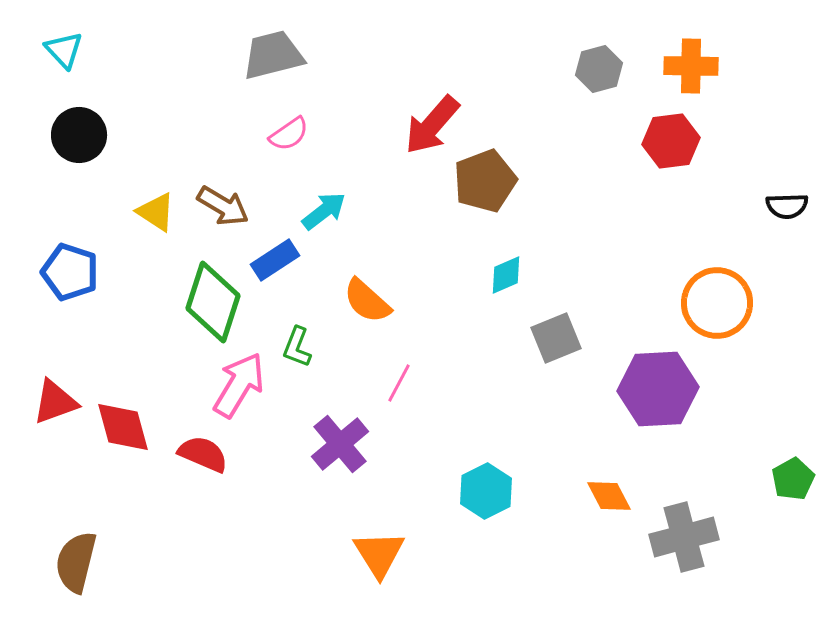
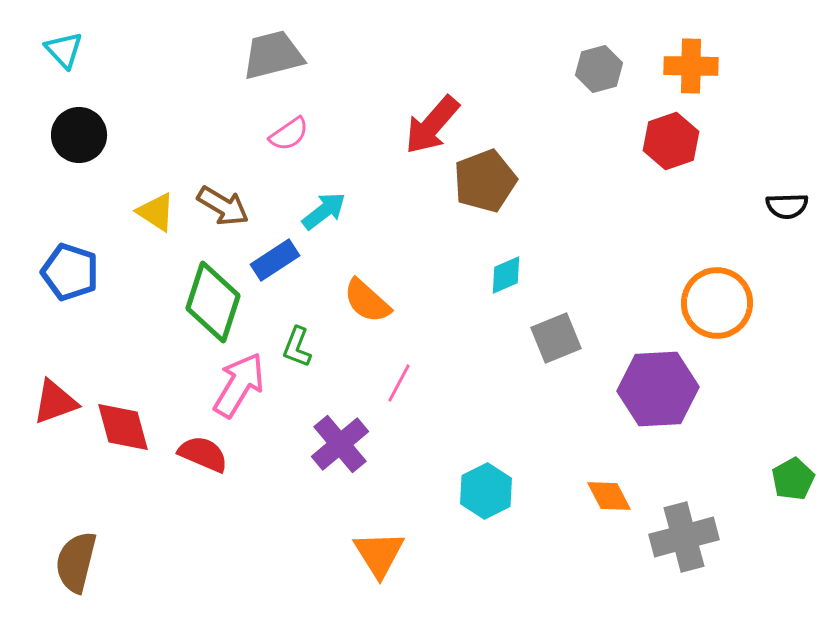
red hexagon: rotated 12 degrees counterclockwise
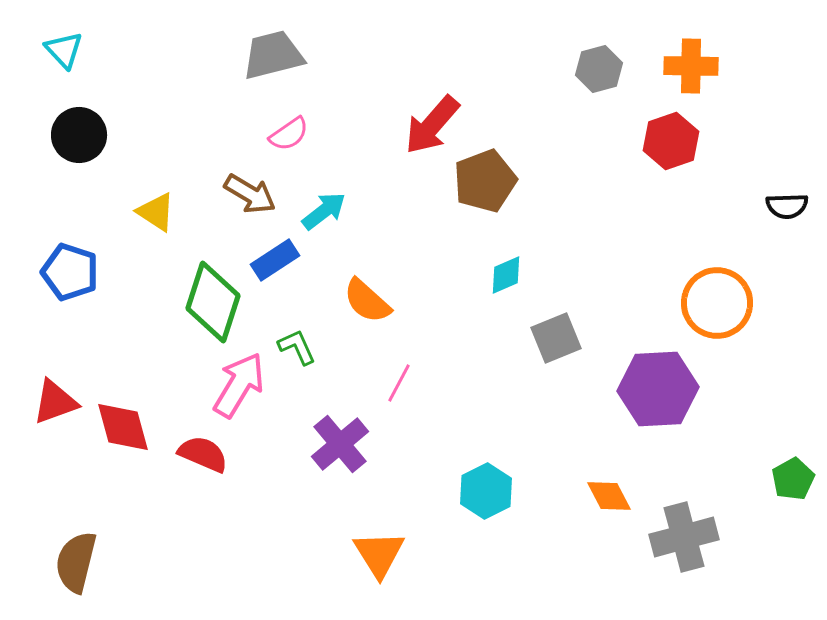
brown arrow: moved 27 px right, 12 px up
green L-shape: rotated 135 degrees clockwise
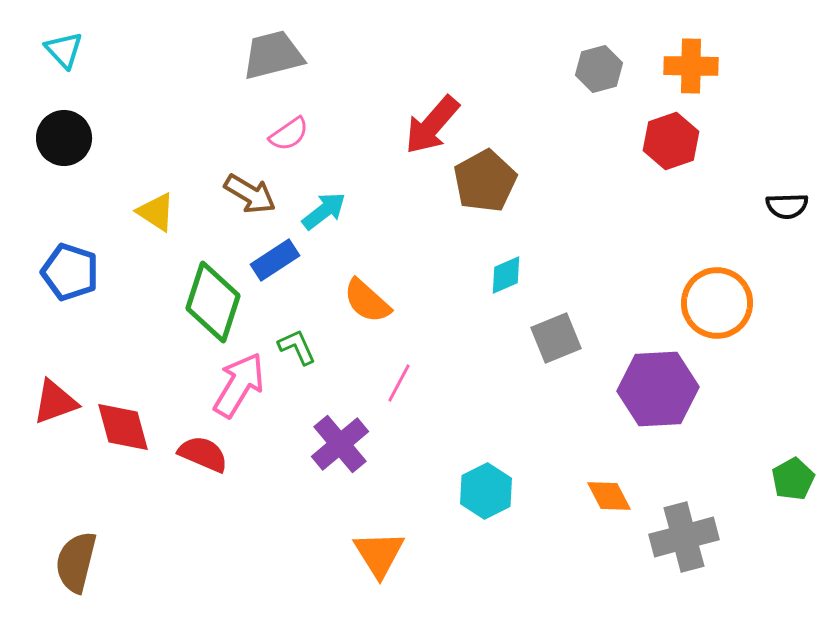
black circle: moved 15 px left, 3 px down
brown pentagon: rotated 8 degrees counterclockwise
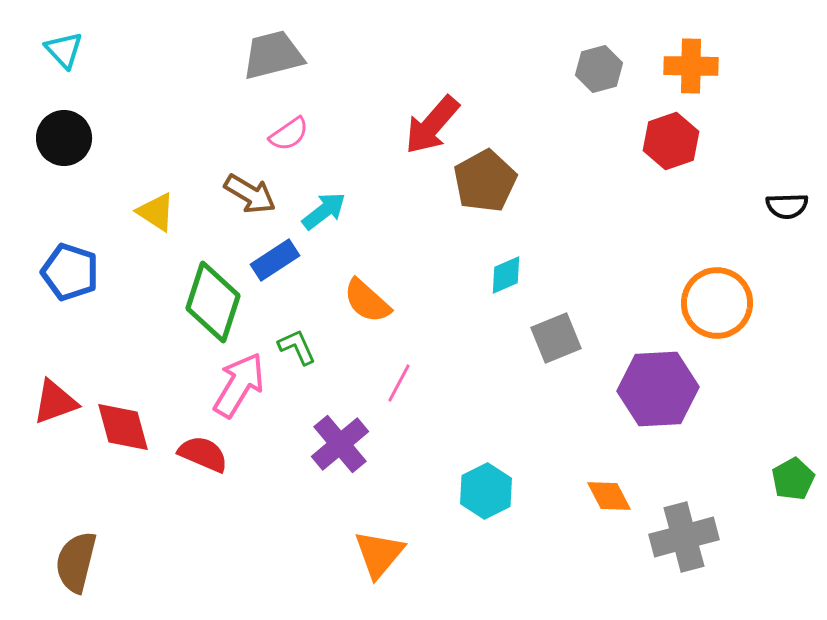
orange triangle: rotated 12 degrees clockwise
